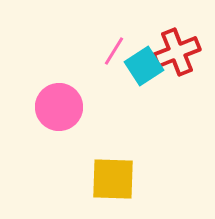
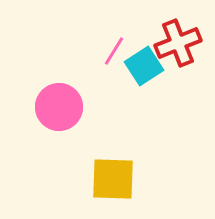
red cross: moved 1 px right, 9 px up
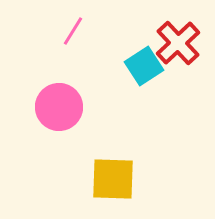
red cross: rotated 21 degrees counterclockwise
pink line: moved 41 px left, 20 px up
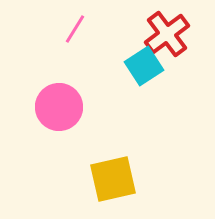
pink line: moved 2 px right, 2 px up
red cross: moved 11 px left, 9 px up; rotated 6 degrees clockwise
yellow square: rotated 15 degrees counterclockwise
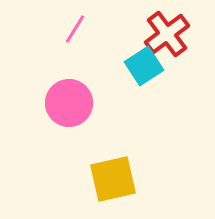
pink circle: moved 10 px right, 4 px up
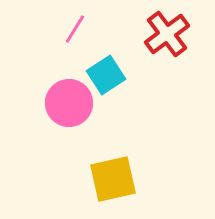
cyan square: moved 38 px left, 9 px down
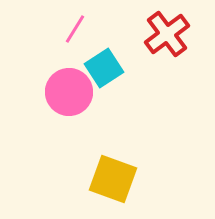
cyan square: moved 2 px left, 7 px up
pink circle: moved 11 px up
yellow square: rotated 33 degrees clockwise
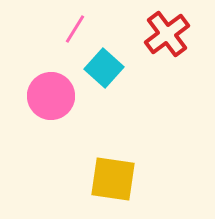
cyan square: rotated 15 degrees counterclockwise
pink circle: moved 18 px left, 4 px down
yellow square: rotated 12 degrees counterclockwise
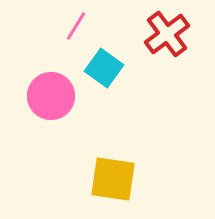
pink line: moved 1 px right, 3 px up
cyan square: rotated 6 degrees counterclockwise
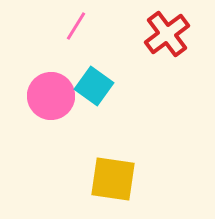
cyan square: moved 10 px left, 18 px down
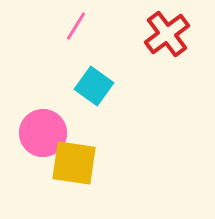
pink circle: moved 8 px left, 37 px down
yellow square: moved 39 px left, 16 px up
